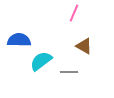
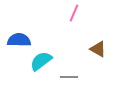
brown triangle: moved 14 px right, 3 px down
gray line: moved 5 px down
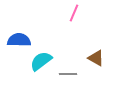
brown triangle: moved 2 px left, 9 px down
gray line: moved 1 px left, 3 px up
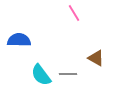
pink line: rotated 54 degrees counterclockwise
cyan semicircle: moved 14 px down; rotated 90 degrees counterclockwise
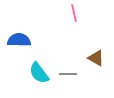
pink line: rotated 18 degrees clockwise
cyan semicircle: moved 2 px left, 2 px up
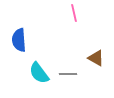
blue semicircle: rotated 95 degrees counterclockwise
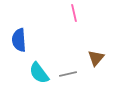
brown triangle: rotated 42 degrees clockwise
gray line: rotated 12 degrees counterclockwise
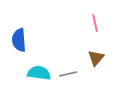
pink line: moved 21 px right, 10 px down
cyan semicircle: rotated 135 degrees clockwise
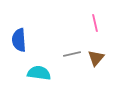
gray line: moved 4 px right, 20 px up
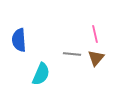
pink line: moved 11 px down
gray line: rotated 18 degrees clockwise
cyan semicircle: moved 2 px right, 1 px down; rotated 105 degrees clockwise
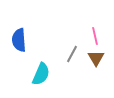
pink line: moved 2 px down
gray line: rotated 66 degrees counterclockwise
brown triangle: rotated 12 degrees counterclockwise
